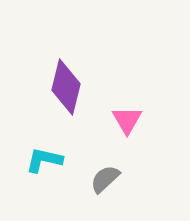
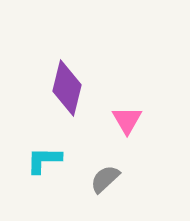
purple diamond: moved 1 px right, 1 px down
cyan L-shape: rotated 12 degrees counterclockwise
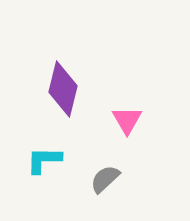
purple diamond: moved 4 px left, 1 px down
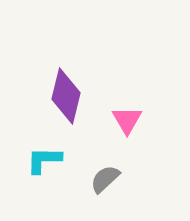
purple diamond: moved 3 px right, 7 px down
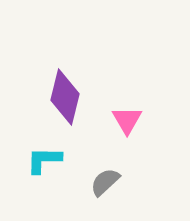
purple diamond: moved 1 px left, 1 px down
gray semicircle: moved 3 px down
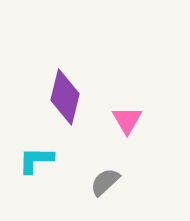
cyan L-shape: moved 8 px left
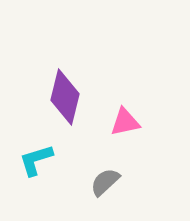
pink triangle: moved 2 px left, 2 px down; rotated 48 degrees clockwise
cyan L-shape: rotated 18 degrees counterclockwise
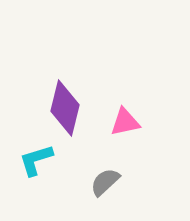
purple diamond: moved 11 px down
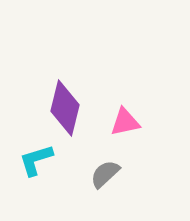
gray semicircle: moved 8 px up
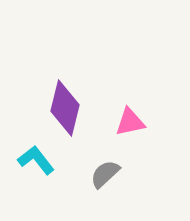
pink triangle: moved 5 px right
cyan L-shape: rotated 69 degrees clockwise
